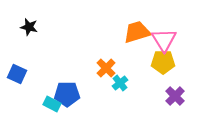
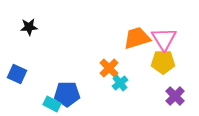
black star: rotated 18 degrees counterclockwise
orange trapezoid: moved 6 px down
pink triangle: moved 1 px up
orange cross: moved 3 px right
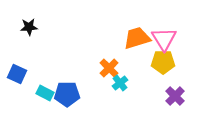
cyan rectangle: moved 7 px left, 11 px up
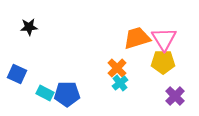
orange cross: moved 8 px right
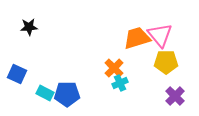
pink triangle: moved 4 px left, 4 px up; rotated 8 degrees counterclockwise
yellow pentagon: moved 3 px right
orange cross: moved 3 px left
cyan cross: rotated 14 degrees clockwise
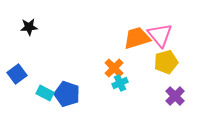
yellow pentagon: rotated 15 degrees counterclockwise
blue square: rotated 30 degrees clockwise
blue pentagon: rotated 20 degrees clockwise
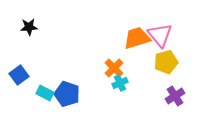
blue square: moved 2 px right, 1 px down
purple cross: rotated 12 degrees clockwise
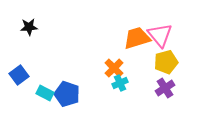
purple cross: moved 10 px left, 8 px up
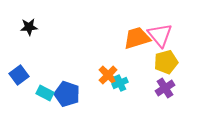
orange cross: moved 6 px left, 7 px down
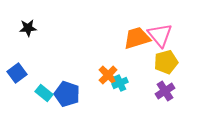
black star: moved 1 px left, 1 px down
blue square: moved 2 px left, 2 px up
purple cross: moved 3 px down
cyan rectangle: moved 1 px left; rotated 12 degrees clockwise
